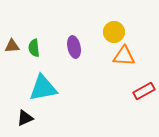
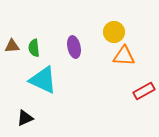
cyan triangle: moved 8 px up; rotated 36 degrees clockwise
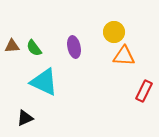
green semicircle: rotated 30 degrees counterclockwise
cyan triangle: moved 1 px right, 2 px down
red rectangle: rotated 35 degrees counterclockwise
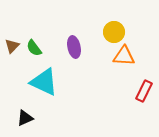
brown triangle: rotated 42 degrees counterclockwise
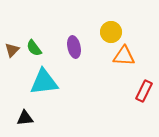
yellow circle: moved 3 px left
brown triangle: moved 4 px down
cyan triangle: rotated 32 degrees counterclockwise
black triangle: rotated 18 degrees clockwise
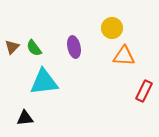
yellow circle: moved 1 px right, 4 px up
brown triangle: moved 3 px up
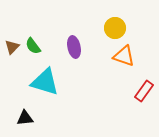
yellow circle: moved 3 px right
green semicircle: moved 1 px left, 2 px up
orange triangle: rotated 15 degrees clockwise
cyan triangle: moved 1 px right; rotated 24 degrees clockwise
red rectangle: rotated 10 degrees clockwise
